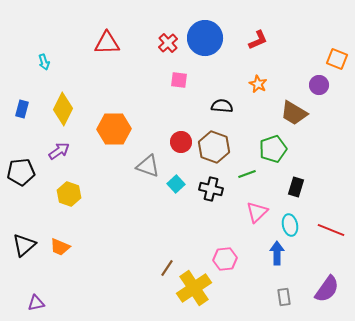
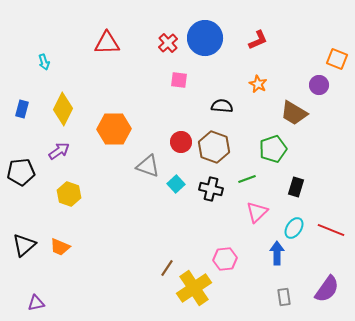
green line: moved 5 px down
cyan ellipse: moved 4 px right, 3 px down; rotated 45 degrees clockwise
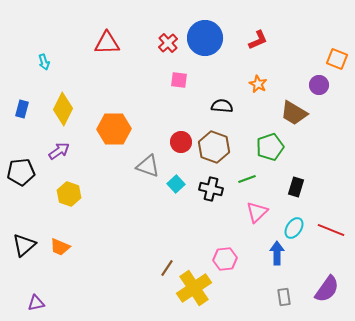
green pentagon: moved 3 px left, 2 px up
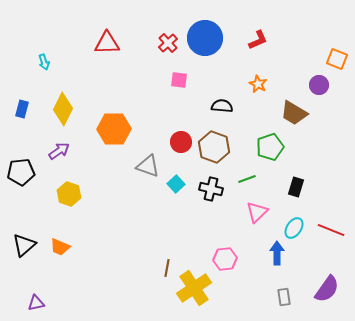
brown line: rotated 24 degrees counterclockwise
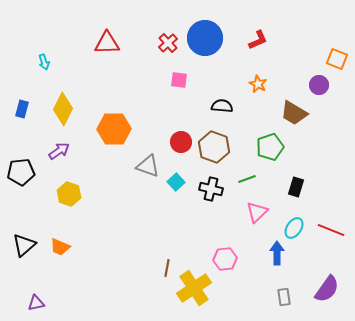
cyan square: moved 2 px up
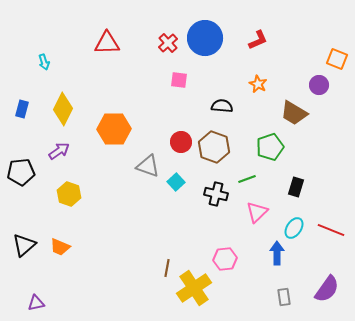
black cross: moved 5 px right, 5 px down
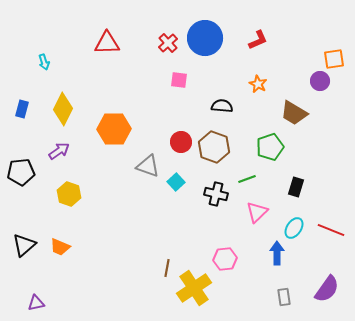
orange square: moved 3 px left; rotated 30 degrees counterclockwise
purple circle: moved 1 px right, 4 px up
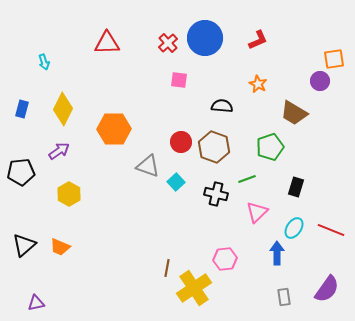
yellow hexagon: rotated 10 degrees clockwise
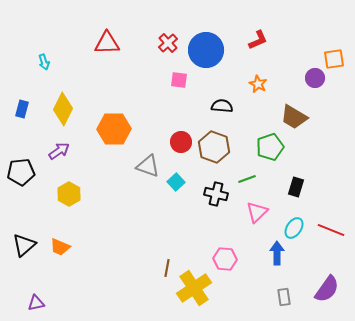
blue circle: moved 1 px right, 12 px down
purple circle: moved 5 px left, 3 px up
brown trapezoid: moved 4 px down
pink hexagon: rotated 10 degrees clockwise
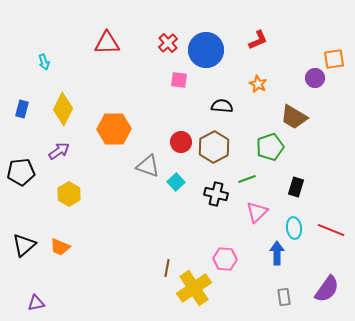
brown hexagon: rotated 12 degrees clockwise
cyan ellipse: rotated 40 degrees counterclockwise
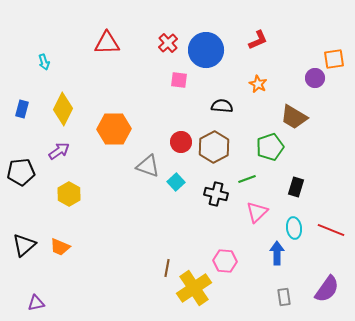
pink hexagon: moved 2 px down
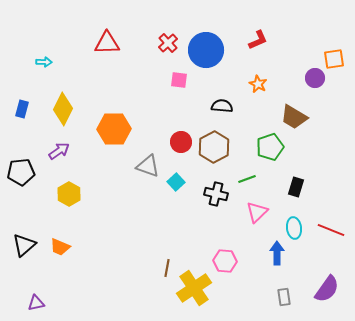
cyan arrow: rotated 70 degrees counterclockwise
